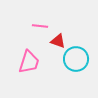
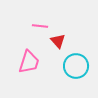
red triangle: rotated 28 degrees clockwise
cyan circle: moved 7 px down
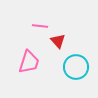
cyan circle: moved 1 px down
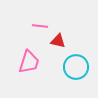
red triangle: rotated 35 degrees counterclockwise
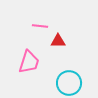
red triangle: rotated 14 degrees counterclockwise
cyan circle: moved 7 px left, 16 px down
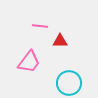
red triangle: moved 2 px right
pink trapezoid: rotated 20 degrees clockwise
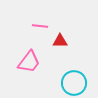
cyan circle: moved 5 px right
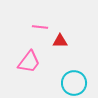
pink line: moved 1 px down
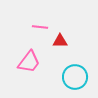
cyan circle: moved 1 px right, 6 px up
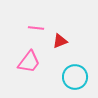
pink line: moved 4 px left, 1 px down
red triangle: rotated 21 degrees counterclockwise
